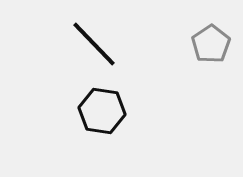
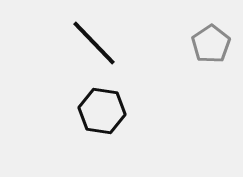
black line: moved 1 px up
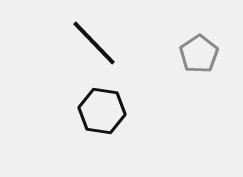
gray pentagon: moved 12 px left, 10 px down
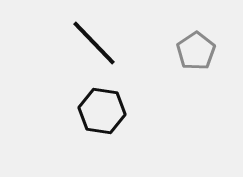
gray pentagon: moved 3 px left, 3 px up
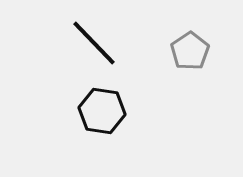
gray pentagon: moved 6 px left
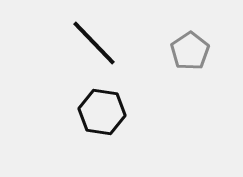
black hexagon: moved 1 px down
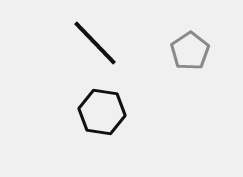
black line: moved 1 px right
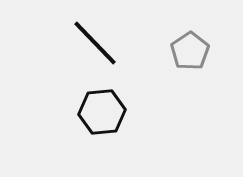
black hexagon: rotated 15 degrees counterclockwise
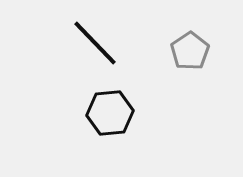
black hexagon: moved 8 px right, 1 px down
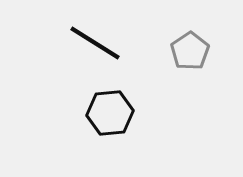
black line: rotated 14 degrees counterclockwise
